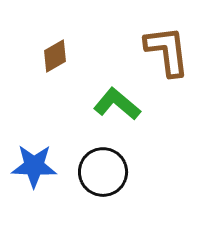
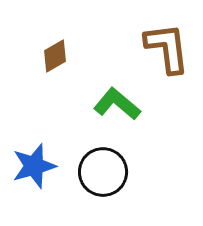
brown L-shape: moved 3 px up
blue star: rotated 18 degrees counterclockwise
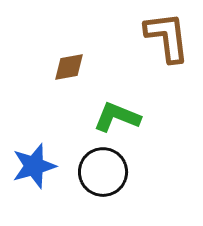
brown L-shape: moved 11 px up
brown diamond: moved 14 px right, 11 px down; rotated 20 degrees clockwise
green L-shape: moved 13 px down; rotated 18 degrees counterclockwise
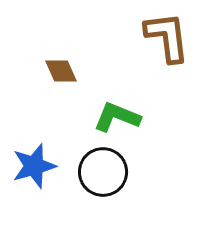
brown diamond: moved 8 px left, 4 px down; rotated 76 degrees clockwise
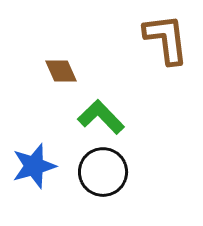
brown L-shape: moved 1 px left, 2 px down
green L-shape: moved 16 px left; rotated 24 degrees clockwise
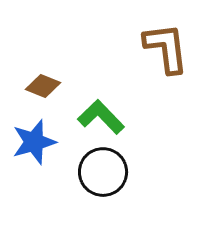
brown L-shape: moved 9 px down
brown diamond: moved 18 px left, 15 px down; rotated 44 degrees counterclockwise
blue star: moved 24 px up
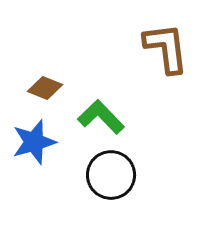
brown diamond: moved 2 px right, 2 px down
black circle: moved 8 px right, 3 px down
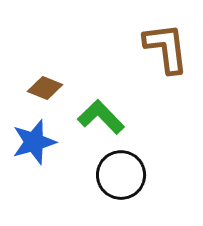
black circle: moved 10 px right
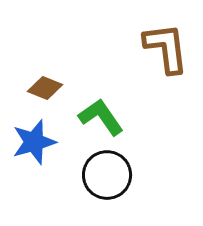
green L-shape: rotated 9 degrees clockwise
black circle: moved 14 px left
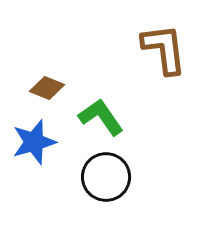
brown L-shape: moved 2 px left, 1 px down
brown diamond: moved 2 px right
black circle: moved 1 px left, 2 px down
